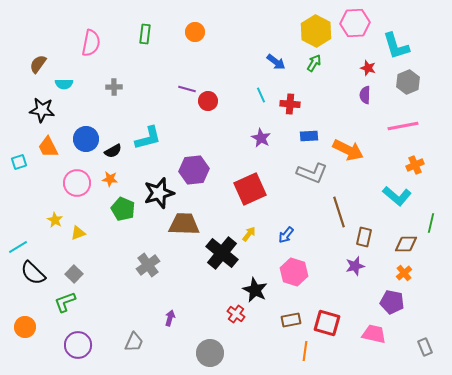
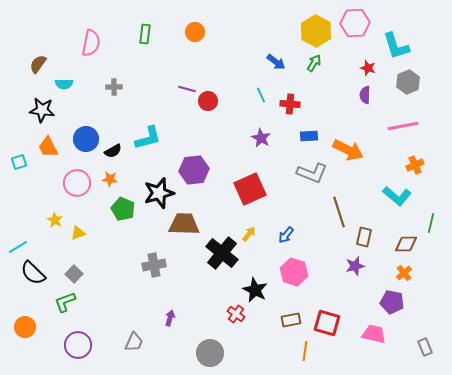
gray cross at (148, 265): moved 6 px right; rotated 25 degrees clockwise
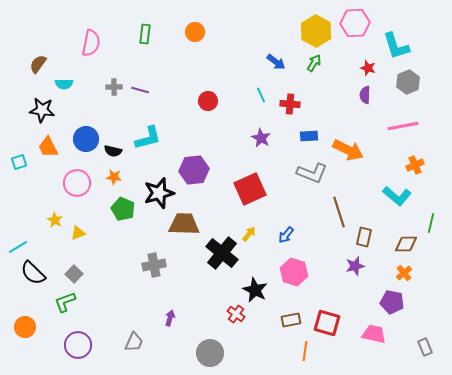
purple line at (187, 89): moved 47 px left, 1 px down
black semicircle at (113, 151): rotated 42 degrees clockwise
orange star at (110, 179): moved 4 px right, 2 px up
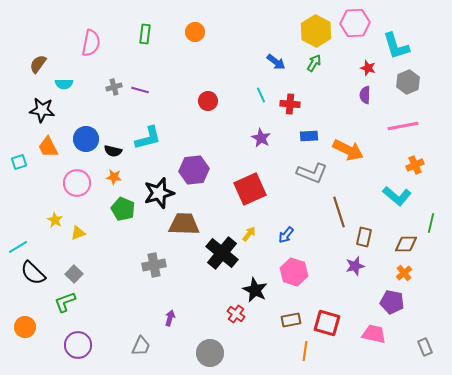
gray cross at (114, 87): rotated 14 degrees counterclockwise
gray trapezoid at (134, 342): moved 7 px right, 4 px down
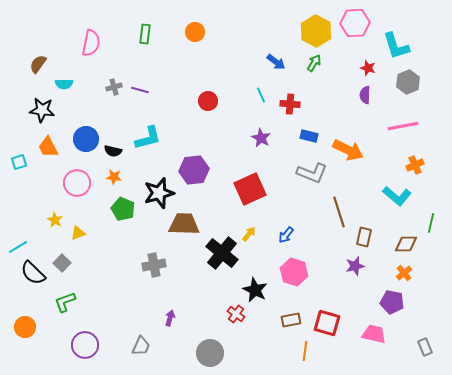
blue rectangle at (309, 136): rotated 18 degrees clockwise
gray square at (74, 274): moved 12 px left, 11 px up
purple circle at (78, 345): moved 7 px right
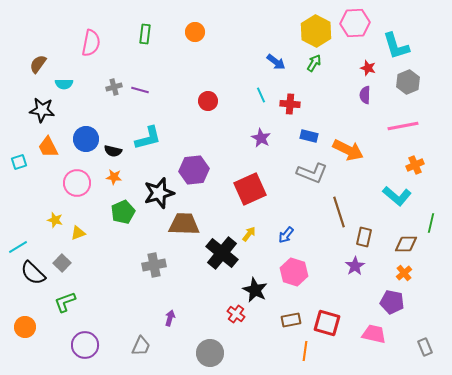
green pentagon at (123, 209): moved 3 px down; rotated 25 degrees clockwise
yellow star at (55, 220): rotated 14 degrees counterclockwise
purple star at (355, 266): rotated 18 degrees counterclockwise
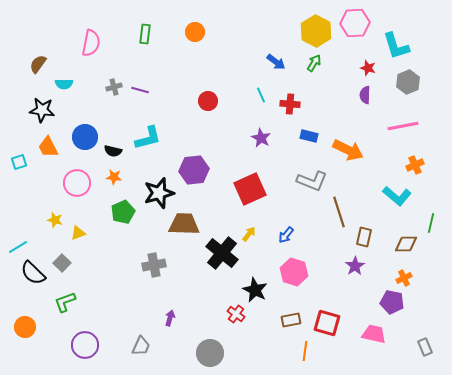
blue circle at (86, 139): moved 1 px left, 2 px up
gray L-shape at (312, 173): moved 8 px down
orange cross at (404, 273): moved 5 px down; rotated 14 degrees clockwise
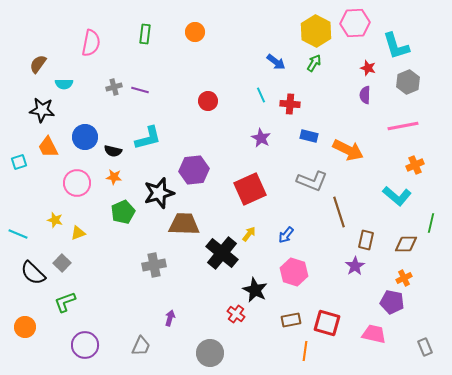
brown rectangle at (364, 237): moved 2 px right, 3 px down
cyan line at (18, 247): moved 13 px up; rotated 54 degrees clockwise
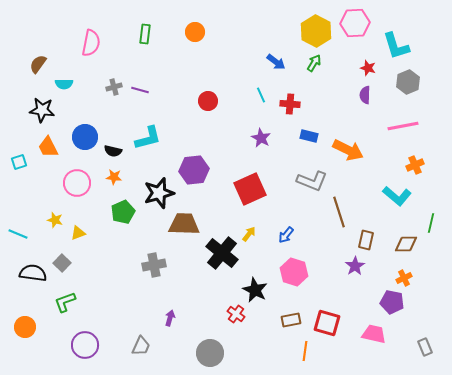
black semicircle at (33, 273): rotated 144 degrees clockwise
